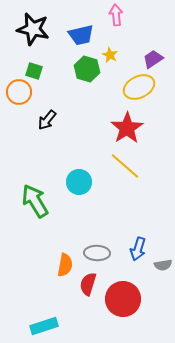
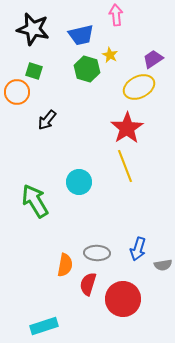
orange circle: moved 2 px left
yellow line: rotated 28 degrees clockwise
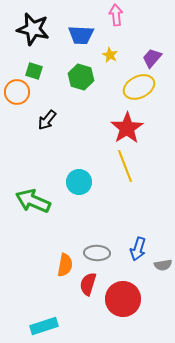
blue trapezoid: rotated 16 degrees clockwise
purple trapezoid: moved 1 px left, 1 px up; rotated 15 degrees counterclockwise
green hexagon: moved 6 px left, 8 px down
green arrow: moved 2 px left; rotated 36 degrees counterclockwise
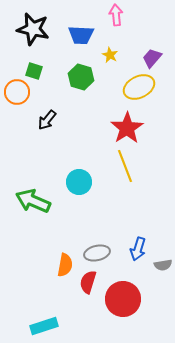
gray ellipse: rotated 15 degrees counterclockwise
red semicircle: moved 2 px up
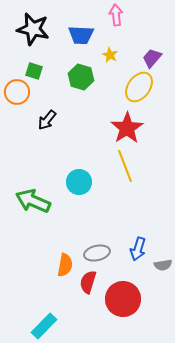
yellow ellipse: rotated 28 degrees counterclockwise
cyan rectangle: rotated 28 degrees counterclockwise
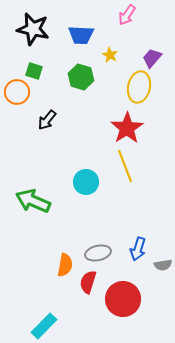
pink arrow: moved 11 px right; rotated 140 degrees counterclockwise
yellow ellipse: rotated 24 degrees counterclockwise
cyan circle: moved 7 px right
gray ellipse: moved 1 px right
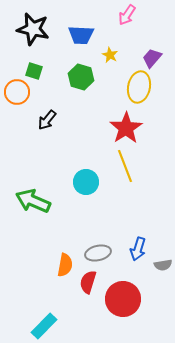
red star: moved 1 px left
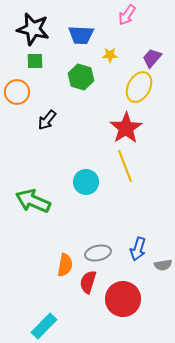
yellow star: rotated 28 degrees counterclockwise
green square: moved 1 px right, 10 px up; rotated 18 degrees counterclockwise
yellow ellipse: rotated 16 degrees clockwise
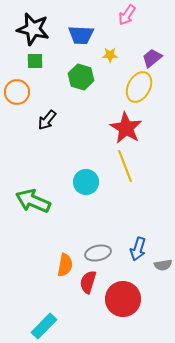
purple trapezoid: rotated 10 degrees clockwise
red star: rotated 8 degrees counterclockwise
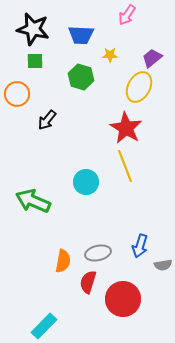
orange circle: moved 2 px down
blue arrow: moved 2 px right, 3 px up
orange semicircle: moved 2 px left, 4 px up
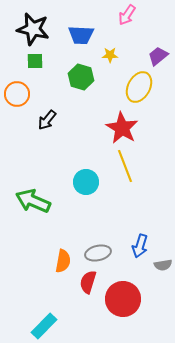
purple trapezoid: moved 6 px right, 2 px up
red star: moved 4 px left
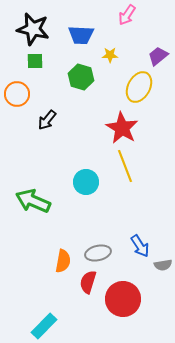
blue arrow: rotated 50 degrees counterclockwise
